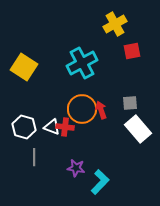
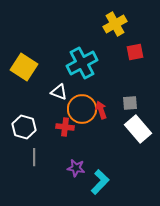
red square: moved 3 px right, 1 px down
white triangle: moved 7 px right, 35 px up
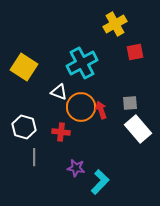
orange circle: moved 1 px left, 2 px up
red cross: moved 4 px left, 5 px down
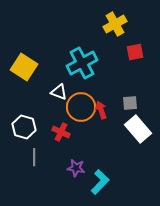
red cross: rotated 18 degrees clockwise
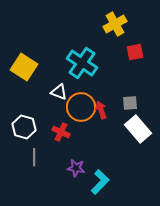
cyan cross: rotated 28 degrees counterclockwise
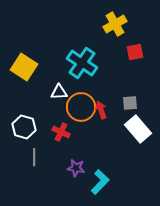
white triangle: rotated 24 degrees counterclockwise
